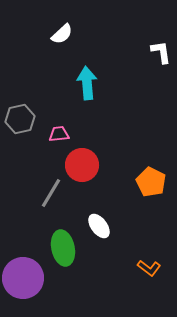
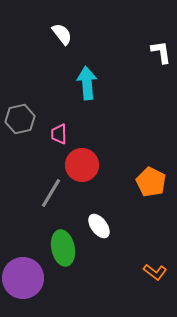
white semicircle: rotated 85 degrees counterclockwise
pink trapezoid: rotated 85 degrees counterclockwise
orange L-shape: moved 6 px right, 4 px down
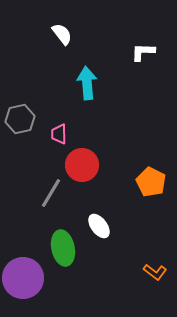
white L-shape: moved 18 px left; rotated 80 degrees counterclockwise
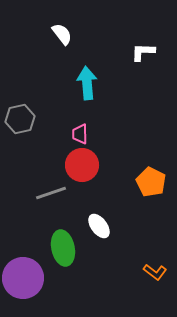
pink trapezoid: moved 21 px right
gray line: rotated 40 degrees clockwise
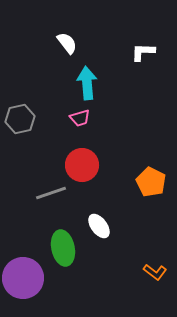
white semicircle: moved 5 px right, 9 px down
pink trapezoid: moved 16 px up; rotated 105 degrees counterclockwise
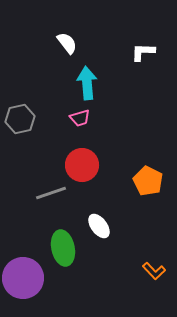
orange pentagon: moved 3 px left, 1 px up
orange L-shape: moved 1 px left, 1 px up; rotated 10 degrees clockwise
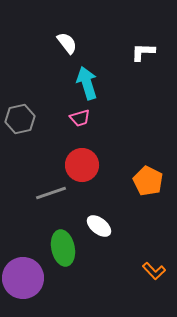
cyan arrow: rotated 12 degrees counterclockwise
white ellipse: rotated 15 degrees counterclockwise
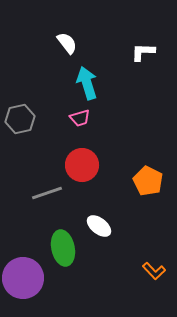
gray line: moved 4 px left
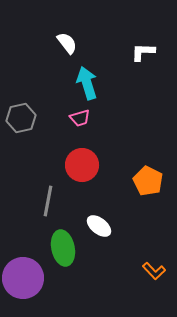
gray hexagon: moved 1 px right, 1 px up
gray line: moved 1 px right, 8 px down; rotated 60 degrees counterclockwise
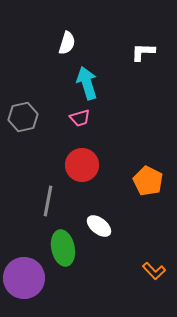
white semicircle: rotated 55 degrees clockwise
gray hexagon: moved 2 px right, 1 px up
purple circle: moved 1 px right
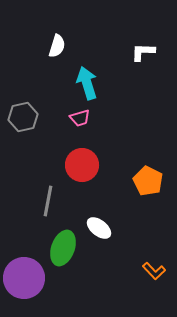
white semicircle: moved 10 px left, 3 px down
white ellipse: moved 2 px down
green ellipse: rotated 32 degrees clockwise
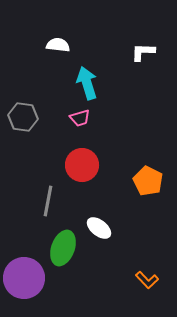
white semicircle: moved 1 px right, 1 px up; rotated 100 degrees counterclockwise
gray hexagon: rotated 20 degrees clockwise
orange L-shape: moved 7 px left, 9 px down
